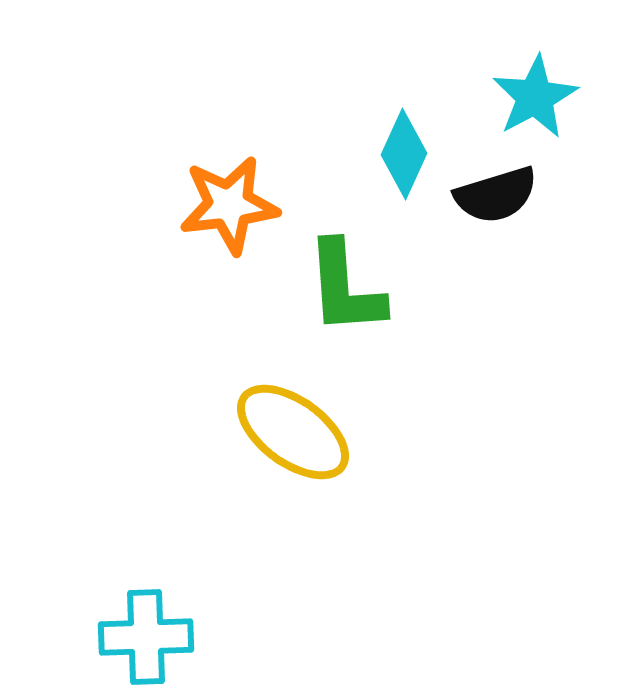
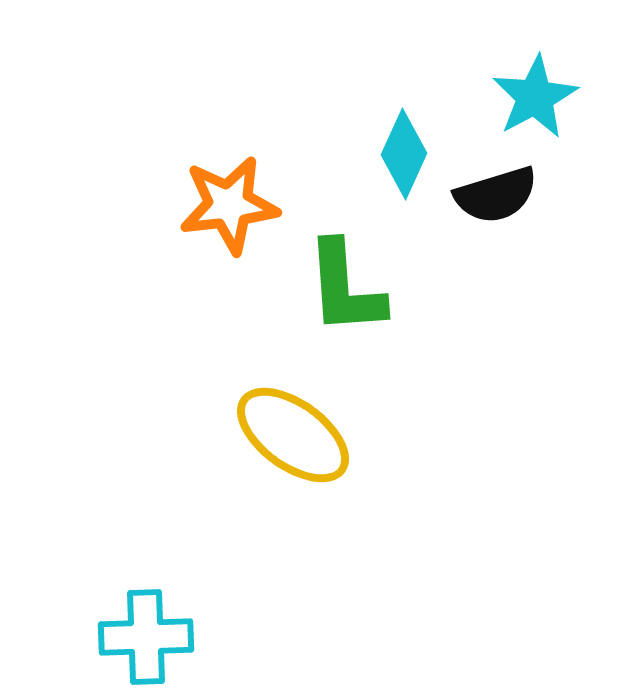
yellow ellipse: moved 3 px down
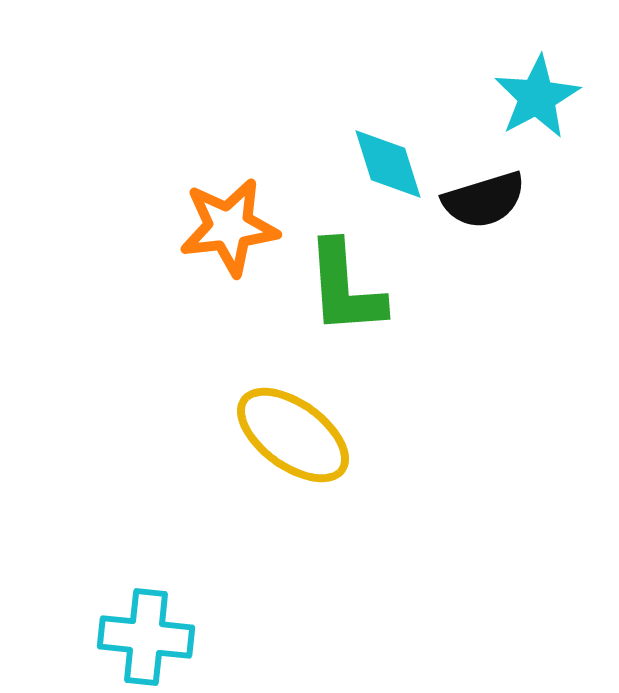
cyan star: moved 2 px right
cyan diamond: moved 16 px left, 10 px down; rotated 42 degrees counterclockwise
black semicircle: moved 12 px left, 5 px down
orange star: moved 22 px down
cyan cross: rotated 8 degrees clockwise
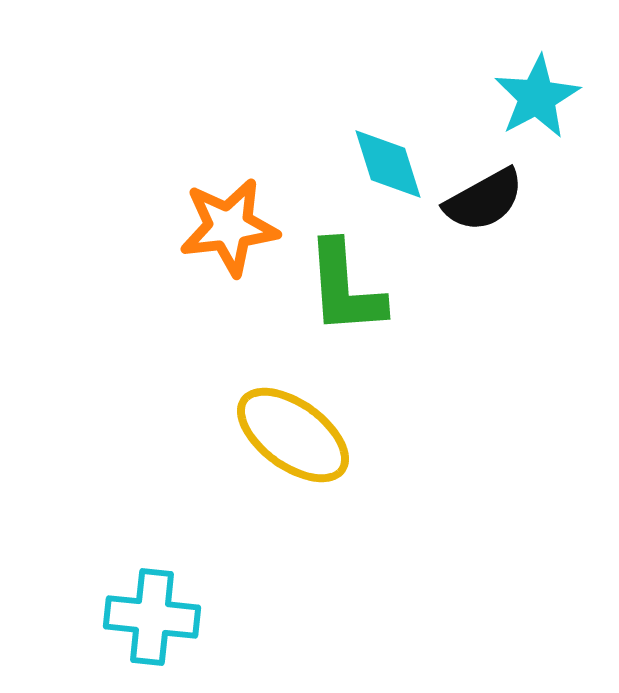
black semicircle: rotated 12 degrees counterclockwise
cyan cross: moved 6 px right, 20 px up
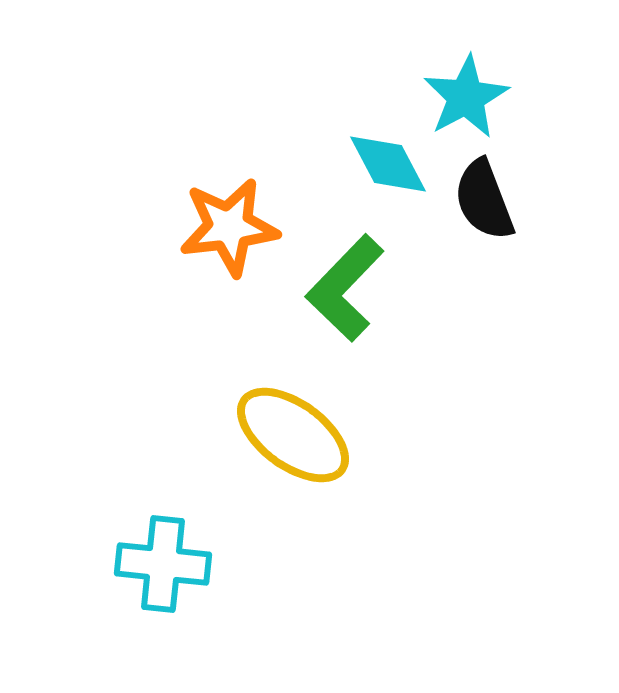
cyan star: moved 71 px left
cyan diamond: rotated 10 degrees counterclockwise
black semicircle: rotated 98 degrees clockwise
green L-shape: rotated 48 degrees clockwise
cyan cross: moved 11 px right, 53 px up
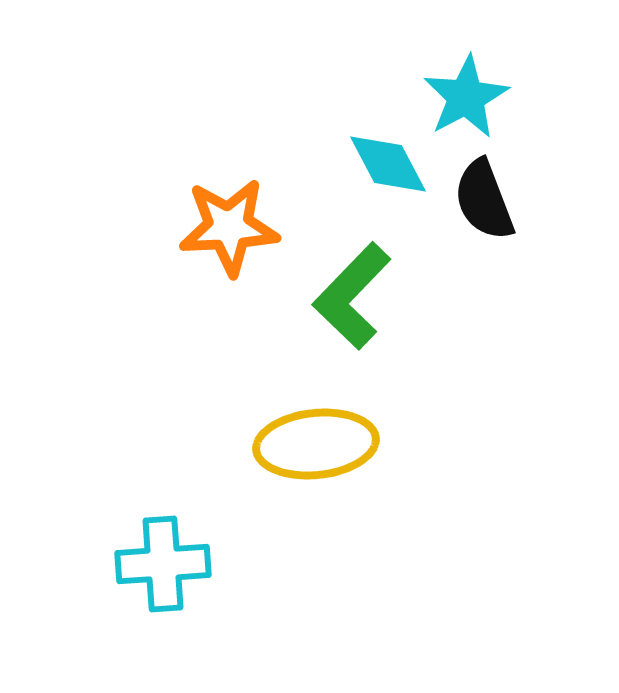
orange star: rotated 4 degrees clockwise
green L-shape: moved 7 px right, 8 px down
yellow ellipse: moved 23 px right, 9 px down; rotated 42 degrees counterclockwise
cyan cross: rotated 10 degrees counterclockwise
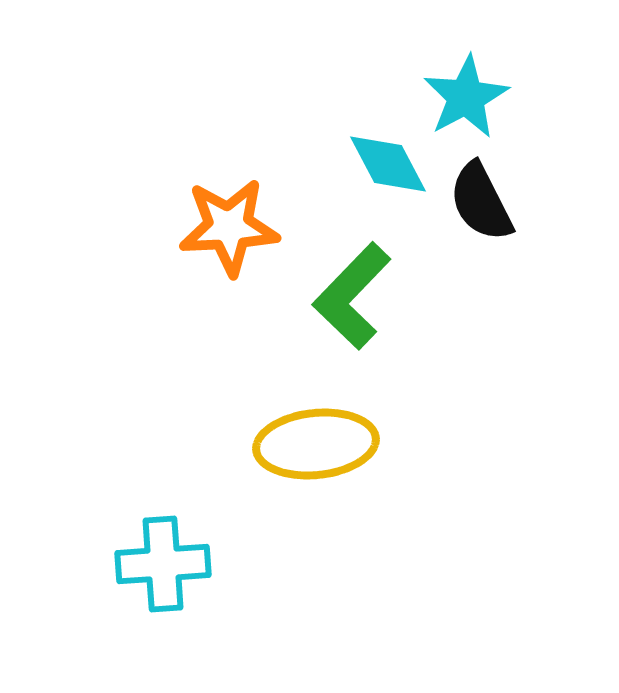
black semicircle: moved 3 px left, 2 px down; rotated 6 degrees counterclockwise
